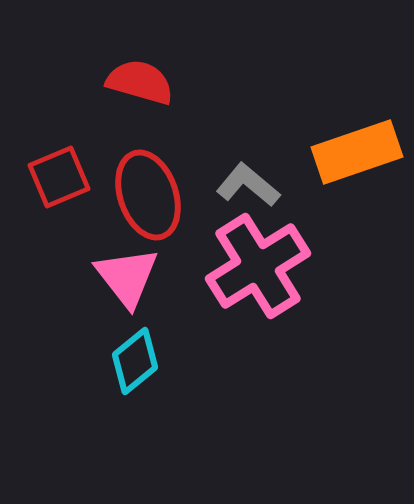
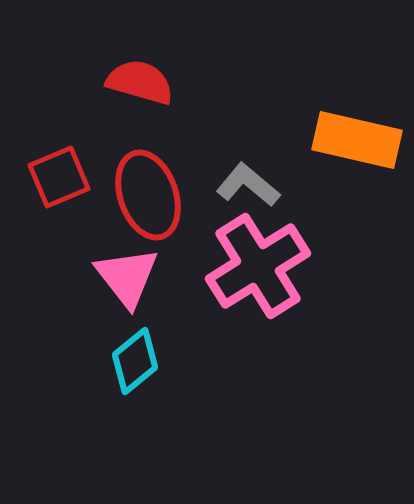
orange rectangle: moved 12 px up; rotated 32 degrees clockwise
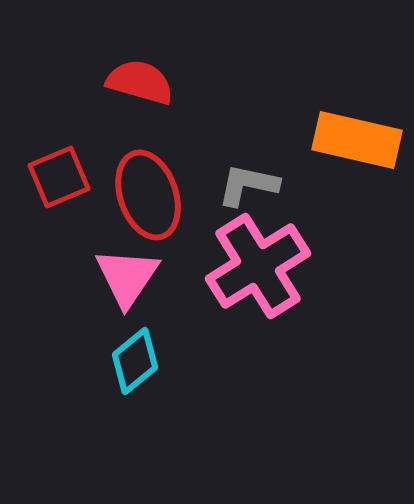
gray L-shape: rotated 28 degrees counterclockwise
pink triangle: rotated 12 degrees clockwise
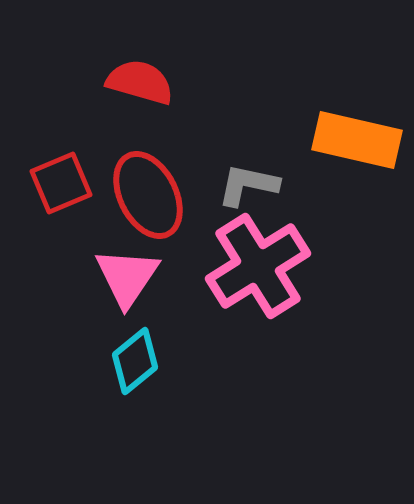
red square: moved 2 px right, 6 px down
red ellipse: rotated 8 degrees counterclockwise
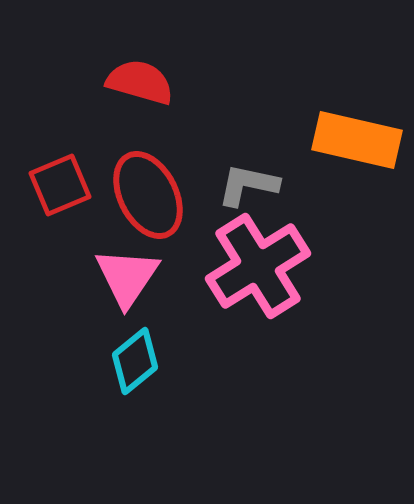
red square: moved 1 px left, 2 px down
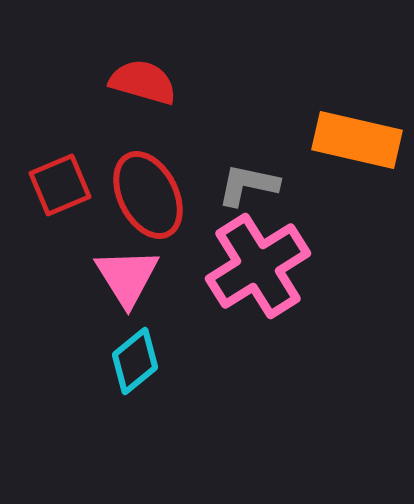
red semicircle: moved 3 px right
pink triangle: rotated 6 degrees counterclockwise
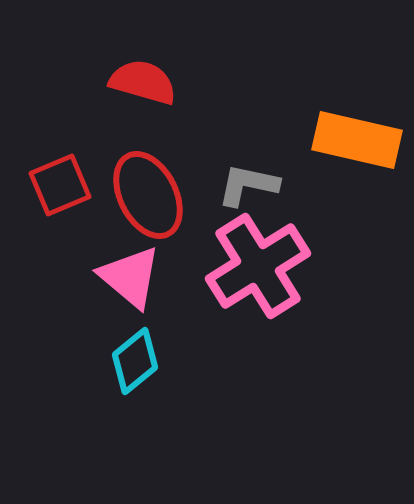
pink triangle: moved 3 px right; rotated 18 degrees counterclockwise
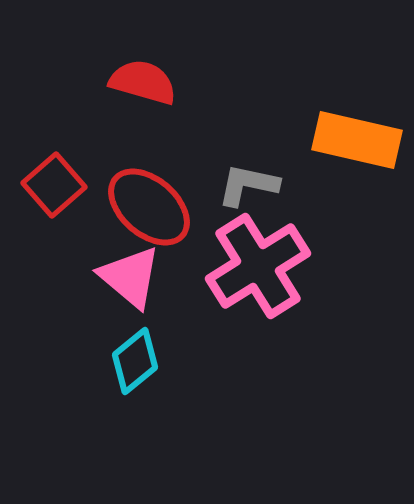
red square: moved 6 px left; rotated 18 degrees counterclockwise
red ellipse: moved 1 px right, 12 px down; rotated 22 degrees counterclockwise
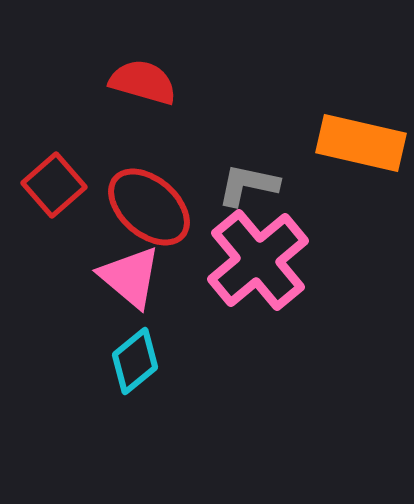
orange rectangle: moved 4 px right, 3 px down
pink cross: moved 6 px up; rotated 8 degrees counterclockwise
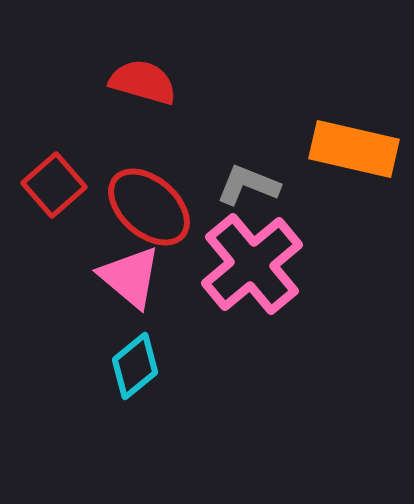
orange rectangle: moved 7 px left, 6 px down
gray L-shape: rotated 10 degrees clockwise
pink cross: moved 6 px left, 4 px down
cyan diamond: moved 5 px down
